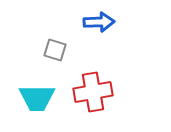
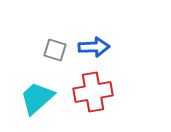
blue arrow: moved 5 px left, 25 px down
cyan trapezoid: rotated 138 degrees clockwise
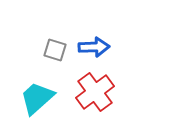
red cross: moved 2 px right; rotated 27 degrees counterclockwise
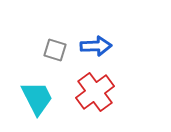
blue arrow: moved 2 px right, 1 px up
cyan trapezoid: rotated 105 degrees clockwise
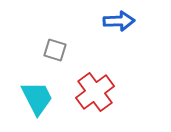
blue arrow: moved 23 px right, 25 px up
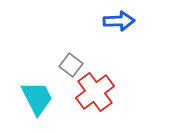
gray square: moved 16 px right, 15 px down; rotated 20 degrees clockwise
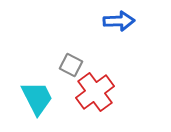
gray square: rotated 10 degrees counterclockwise
